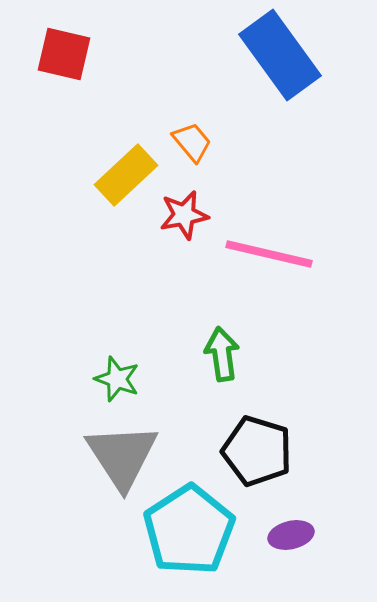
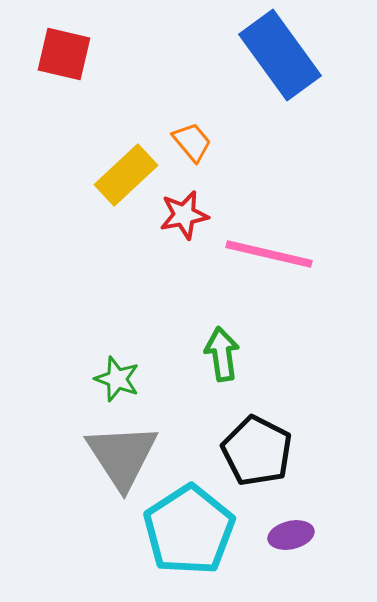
black pentagon: rotated 10 degrees clockwise
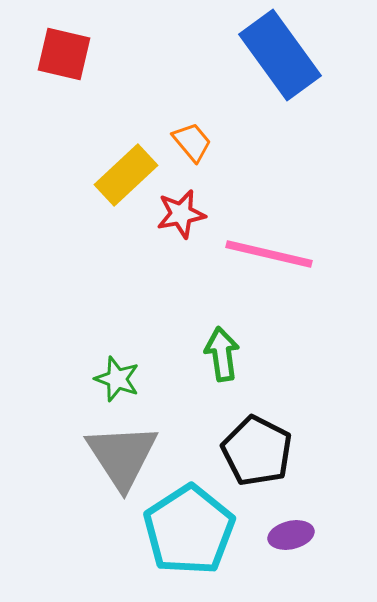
red star: moved 3 px left, 1 px up
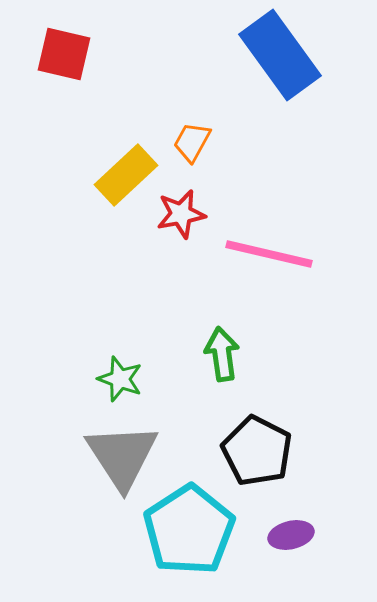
orange trapezoid: rotated 111 degrees counterclockwise
green star: moved 3 px right
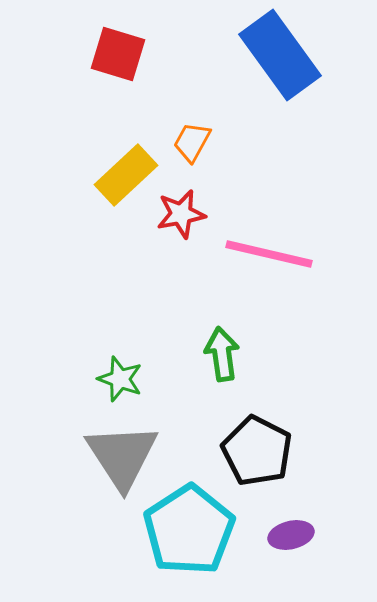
red square: moved 54 px right; rotated 4 degrees clockwise
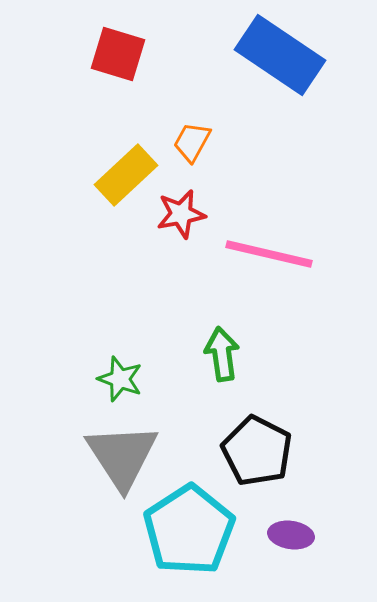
blue rectangle: rotated 20 degrees counterclockwise
purple ellipse: rotated 21 degrees clockwise
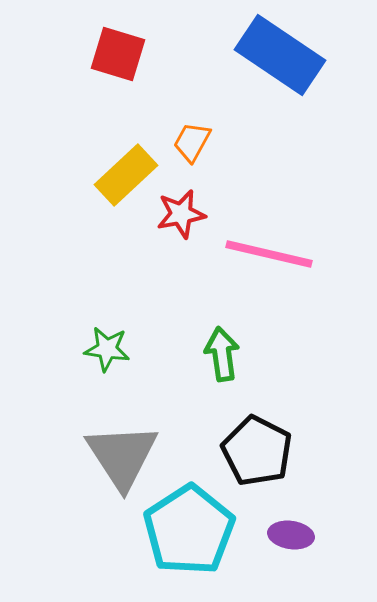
green star: moved 13 px left, 30 px up; rotated 12 degrees counterclockwise
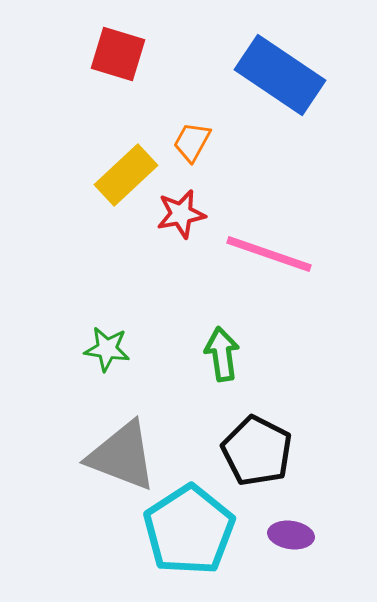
blue rectangle: moved 20 px down
pink line: rotated 6 degrees clockwise
gray triangle: rotated 36 degrees counterclockwise
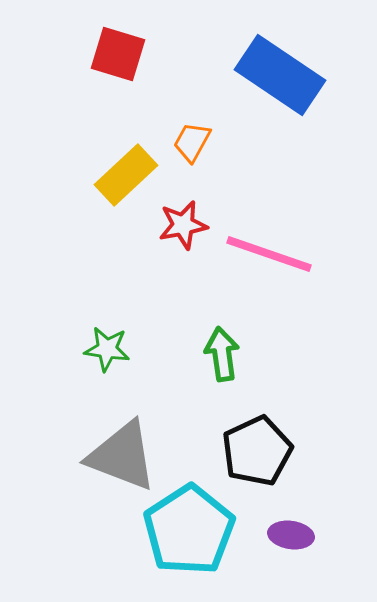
red star: moved 2 px right, 11 px down
black pentagon: rotated 20 degrees clockwise
